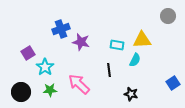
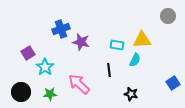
green star: moved 4 px down
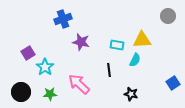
blue cross: moved 2 px right, 10 px up
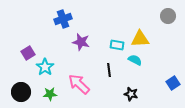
yellow triangle: moved 2 px left, 1 px up
cyan semicircle: rotated 88 degrees counterclockwise
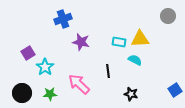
cyan rectangle: moved 2 px right, 3 px up
black line: moved 1 px left, 1 px down
blue square: moved 2 px right, 7 px down
black circle: moved 1 px right, 1 px down
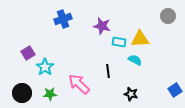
purple star: moved 21 px right, 16 px up
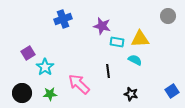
cyan rectangle: moved 2 px left
blue square: moved 3 px left, 1 px down
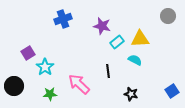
cyan rectangle: rotated 48 degrees counterclockwise
black circle: moved 8 px left, 7 px up
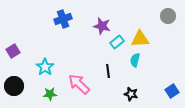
purple square: moved 15 px left, 2 px up
cyan semicircle: rotated 104 degrees counterclockwise
